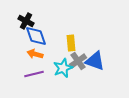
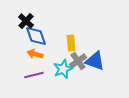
black cross: rotated 14 degrees clockwise
cyan star: moved 1 px down
purple line: moved 1 px down
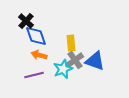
orange arrow: moved 4 px right, 1 px down
gray cross: moved 3 px left, 1 px up
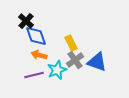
yellow rectangle: rotated 21 degrees counterclockwise
blue triangle: moved 2 px right, 1 px down
cyan star: moved 6 px left, 1 px down
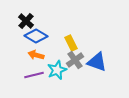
blue diamond: rotated 40 degrees counterclockwise
orange arrow: moved 3 px left
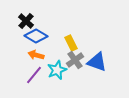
purple line: rotated 36 degrees counterclockwise
